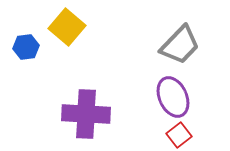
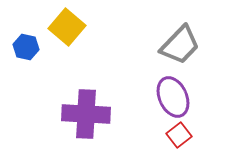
blue hexagon: rotated 20 degrees clockwise
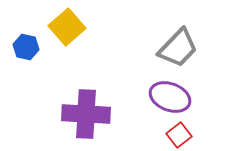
yellow square: rotated 9 degrees clockwise
gray trapezoid: moved 2 px left, 3 px down
purple ellipse: moved 3 px left; rotated 45 degrees counterclockwise
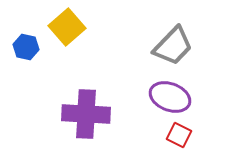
gray trapezoid: moved 5 px left, 2 px up
red square: rotated 25 degrees counterclockwise
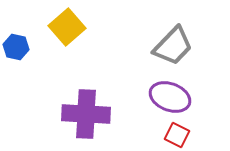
blue hexagon: moved 10 px left
red square: moved 2 px left
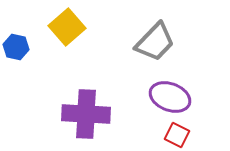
gray trapezoid: moved 18 px left, 4 px up
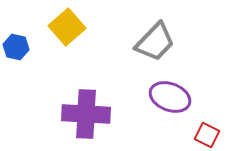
red square: moved 30 px right
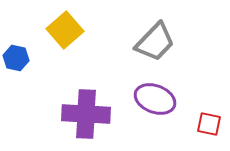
yellow square: moved 2 px left, 3 px down
blue hexagon: moved 11 px down
purple ellipse: moved 15 px left, 2 px down
red square: moved 2 px right, 11 px up; rotated 15 degrees counterclockwise
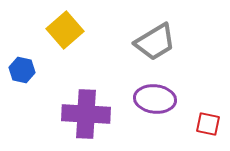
gray trapezoid: rotated 15 degrees clockwise
blue hexagon: moved 6 px right, 12 px down
purple ellipse: rotated 15 degrees counterclockwise
red square: moved 1 px left
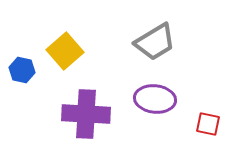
yellow square: moved 21 px down
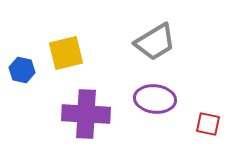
yellow square: moved 1 px right, 2 px down; rotated 27 degrees clockwise
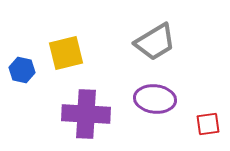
red square: rotated 20 degrees counterclockwise
